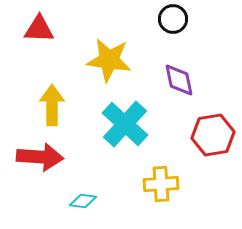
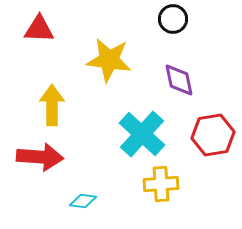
cyan cross: moved 17 px right, 10 px down
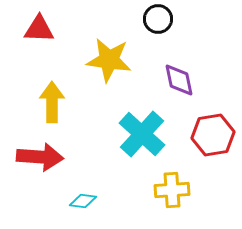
black circle: moved 15 px left
yellow arrow: moved 3 px up
yellow cross: moved 11 px right, 6 px down
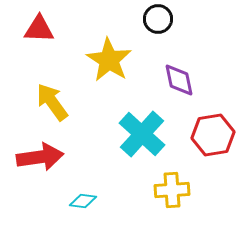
yellow star: rotated 24 degrees clockwise
yellow arrow: rotated 36 degrees counterclockwise
red arrow: rotated 12 degrees counterclockwise
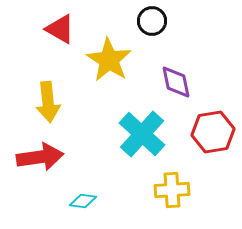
black circle: moved 6 px left, 2 px down
red triangle: moved 21 px right; rotated 28 degrees clockwise
purple diamond: moved 3 px left, 2 px down
yellow arrow: moved 4 px left; rotated 150 degrees counterclockwise
red hexagon: moved 3 px up
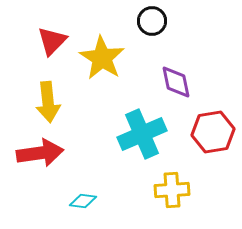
red triangle: moved 8 px left, 12 px down; rotated 44 degrees clockwise
yellow star: moved 7 px left, 2 px up
cyan cross: rotated 24 degrees clockwise
red arrow: moved 4 px up
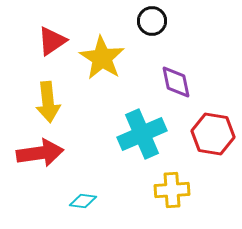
red triangle: rotated 12 degrees clockwise
red hexagon: moved 2 px down; rotated 18 degrees clockwise
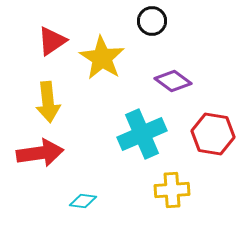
purple diamond: moved 3 px left, 1 px up; rotated 42 degrees counterclockwise
